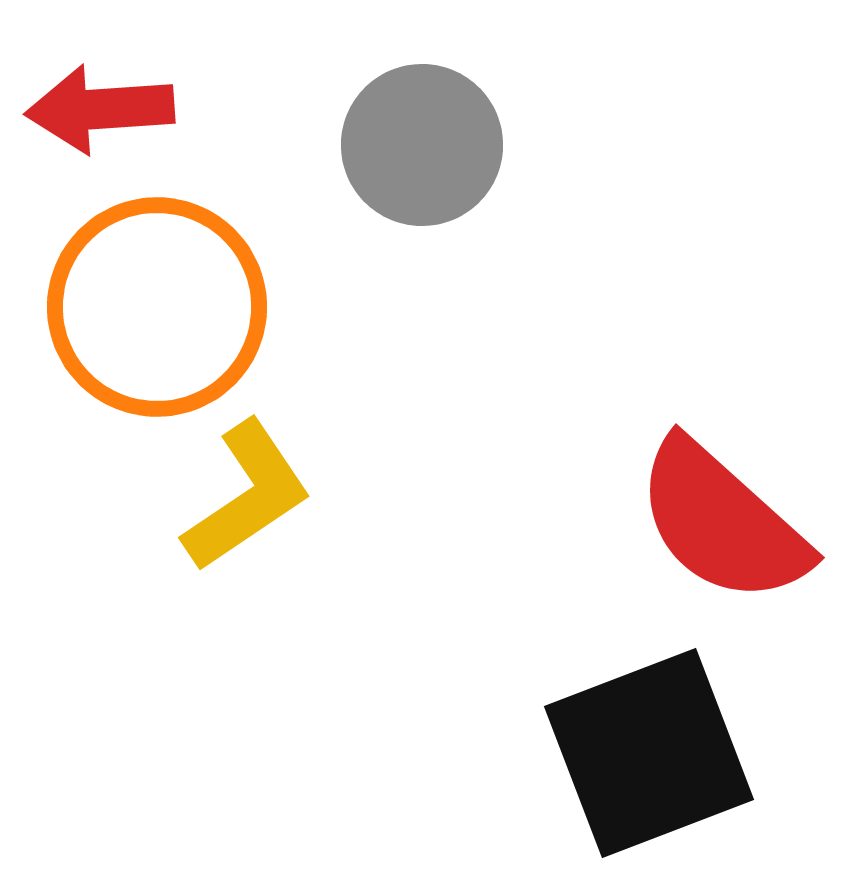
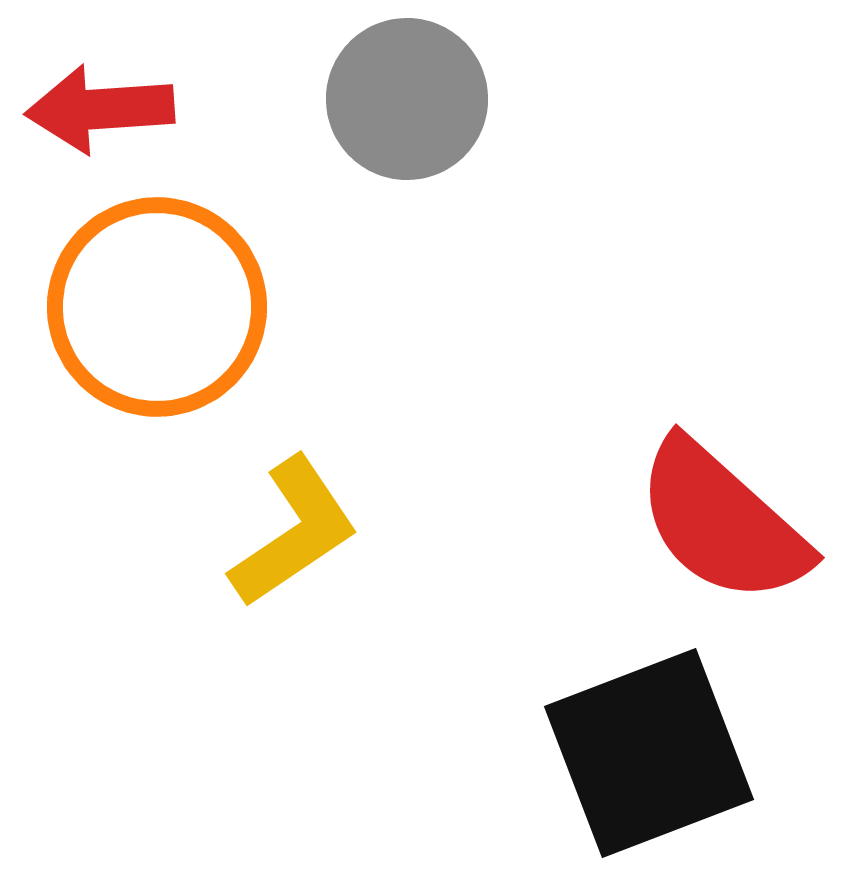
gray circle: moved 15 px left, 46 px up
yellow L-shape: moved 47 px right, 36 px down
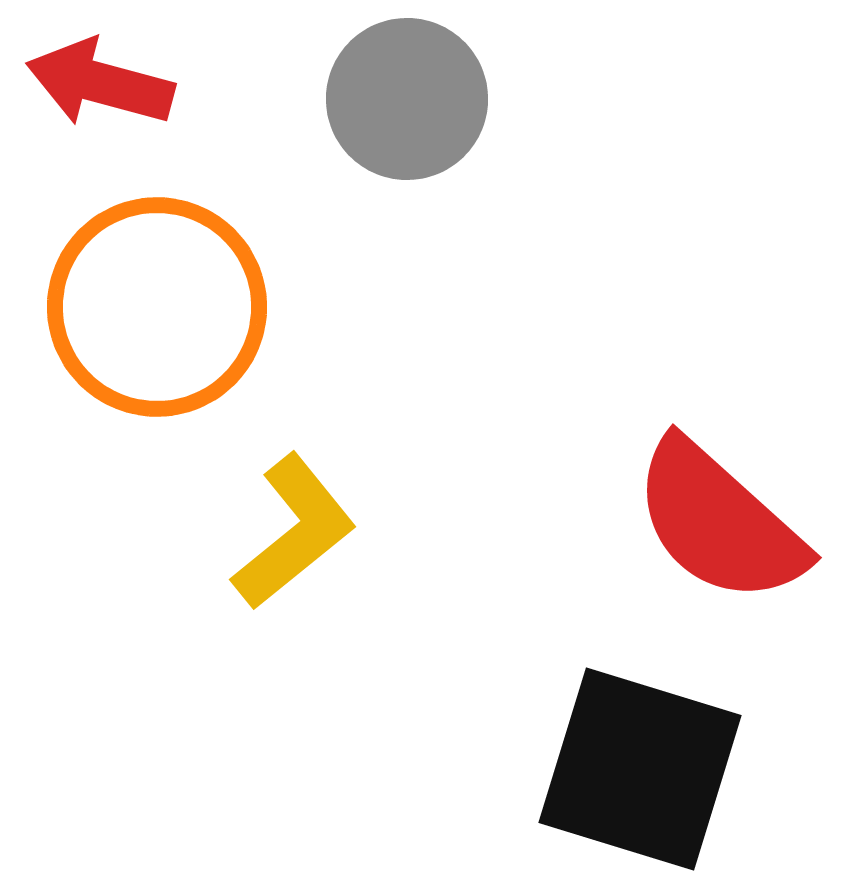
red arrow: moved 26 px up; rotated 19 degrees clockwise
red semicircle: moved 3 px left
yellow L-shape: rotated 5 degrees counterclockwise
black square: moved 9 px left, 16 px down; rotated 38 degrees clockwise
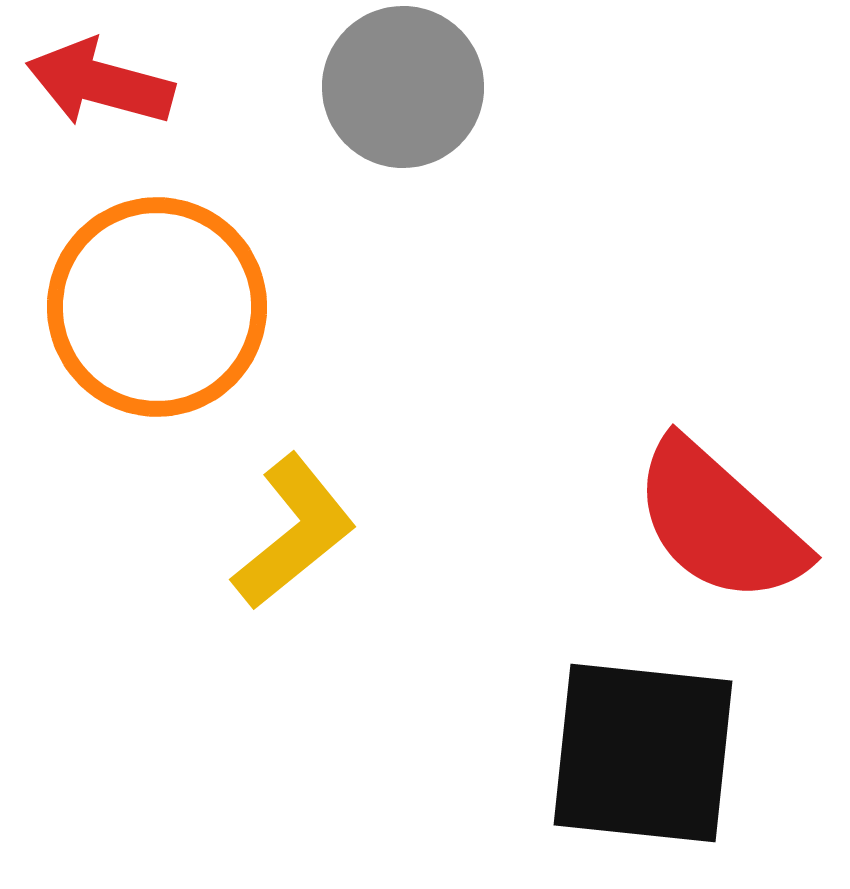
gray circle: moved 4 px left, 12 px up
black square: moved 3 px right, 16 px up; rotated 11 degrees counterclockwise
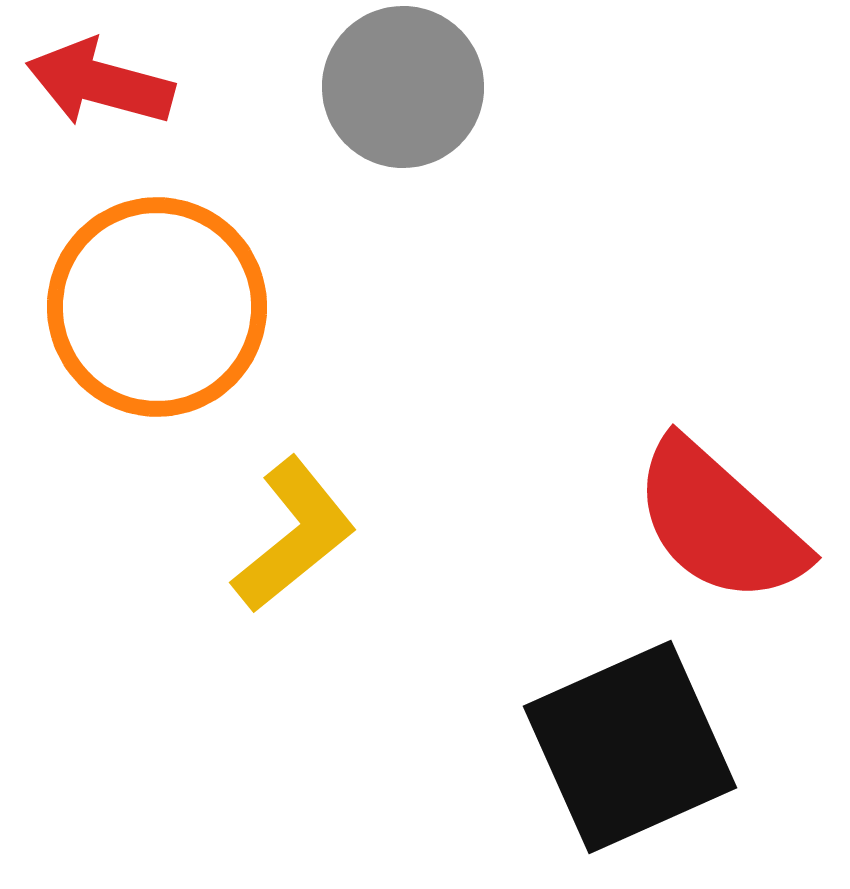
yellow L-shape: moved 3 px down
black square: moved 13 px left, 6 px up; rotated 30 degrees counterclockwise
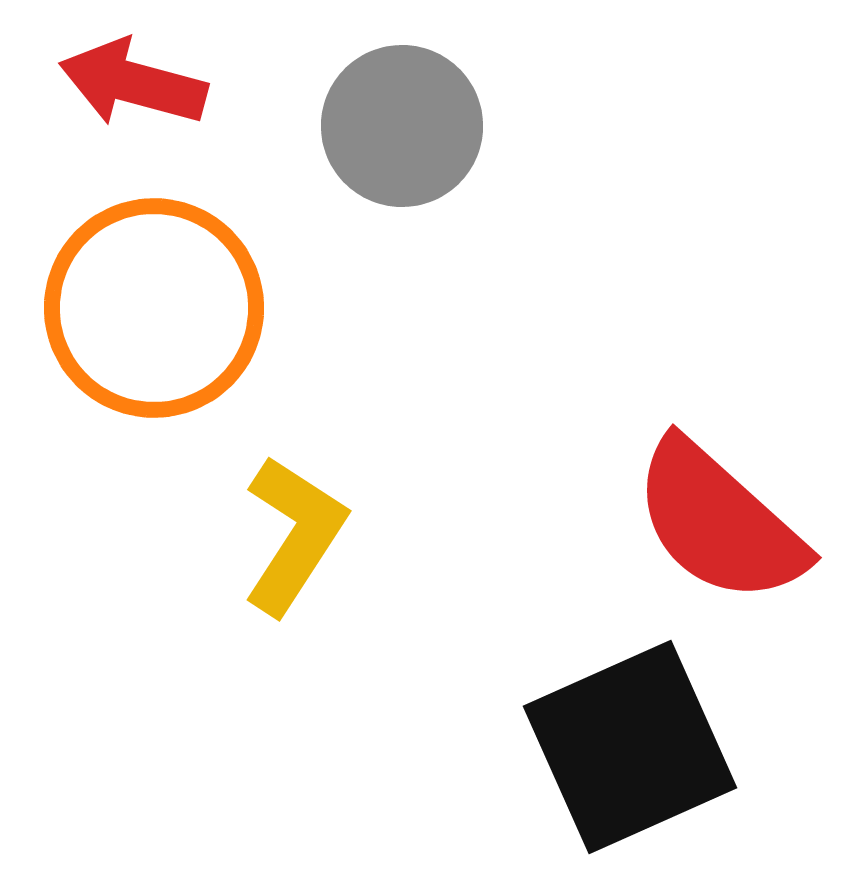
red arrow: moved 33 px right
gray circle: moved 1 px left, 39 px down
orange circle: moved 3 px left, 1 px down
yellow L-shape: rotated 18 degrees counterclockwise
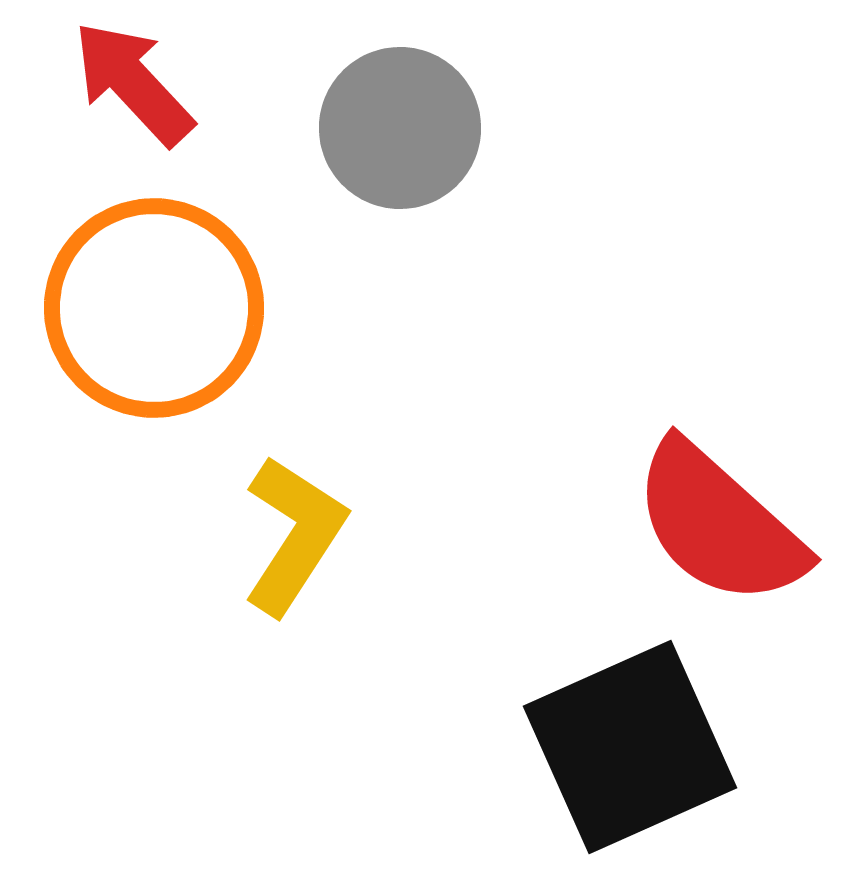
red arrow: rotated 32 degrees clockwise
gray circle: moved 2 px left, 2 px down
red semicircle: moved 2 px down
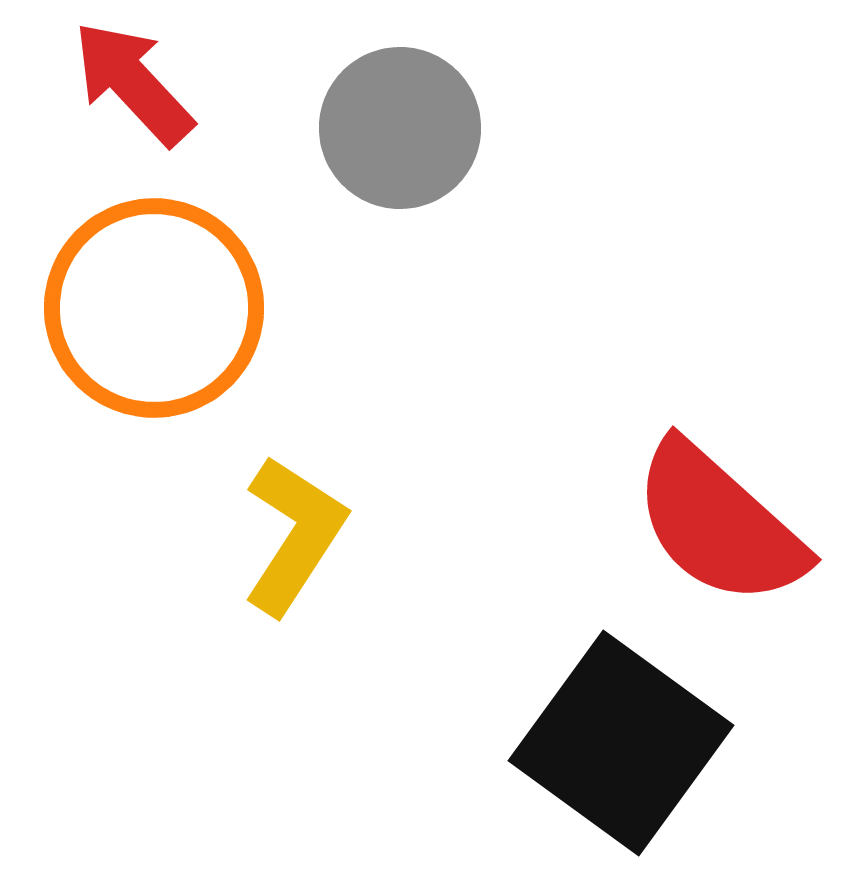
black square: moved 9 px left, 4 px up; rotated 30 degrees counterclockwise
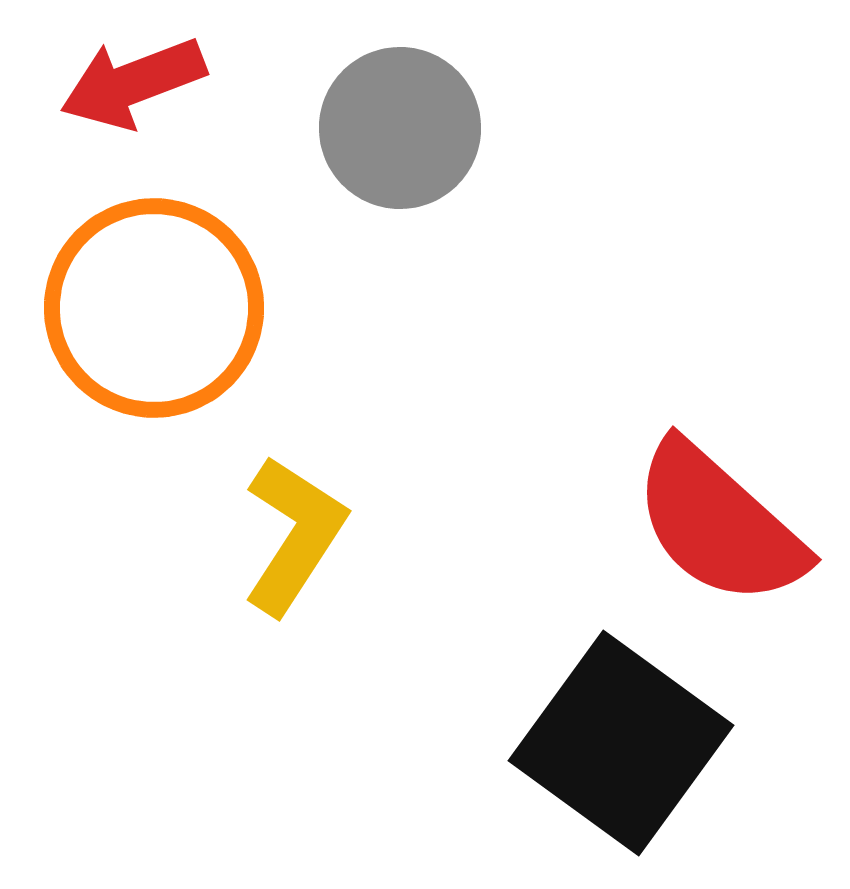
red arrow: rotated 68 degrees counterclockwise
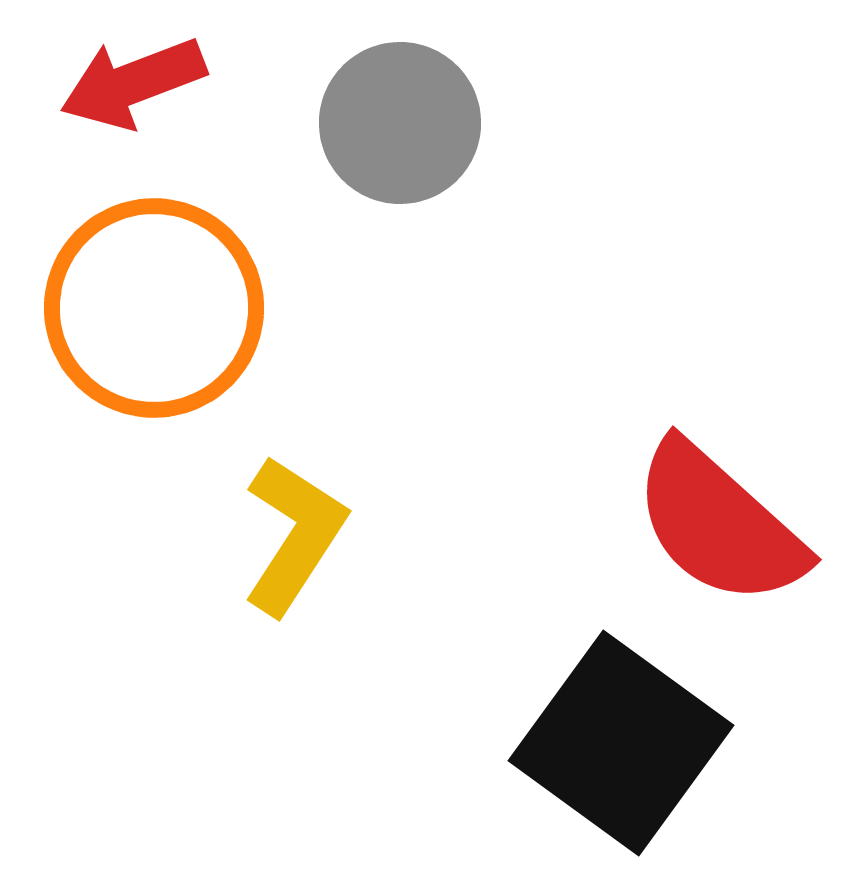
gray circle: moved 5 px up
